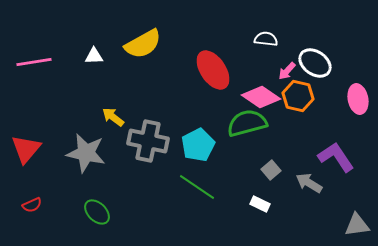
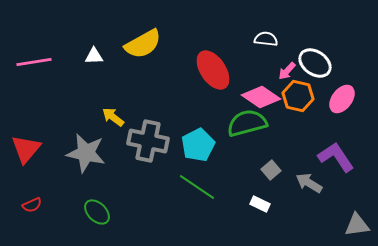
pink ellipse: moved 16 px left; rotated 48 degrees clockwise
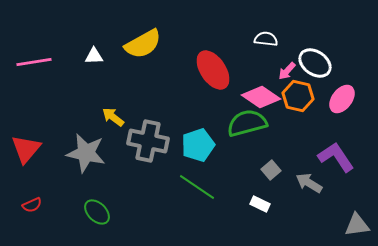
cyan pentagon: rotated 8 degrees clockwise
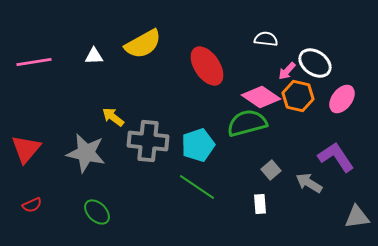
red ellipse: moved 6 px left, 4 px up
gray cross: rotated 6 degrees counterclockwise
white rectangle: rotated 60 degrees clockwise
gray triangle: moved 8 px up
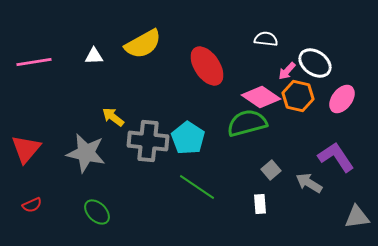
cyan pentagon: moved 10 px left, 7 px up; rotated 20 degrees counterclockwise
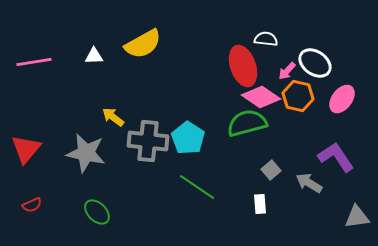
red ellipse: moved 36 px right; rotated 15 degrees clockwise
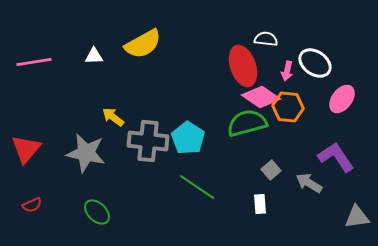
pink arrow: rotated 30 degrees counterclockwise
orange hexagon: moved 10 px left, 11 px down; rotated 8 degrees counterclockwise
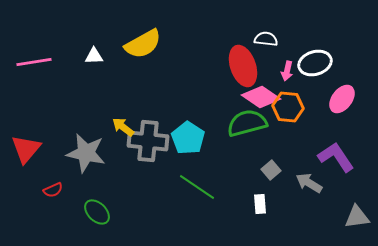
white ellipse: rotated 52 degrees counterclockwise
yellow arrow: moved 10 px right, 10 px down
red semicircle: moved 21 px right, 15 px up
